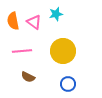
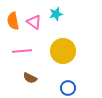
brown semicircle: moved 2 px right, 1 px down
blue circle: moved 4 px down
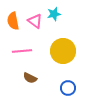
cyan star: moved 2 px left
pink triangle: moved 1 px right, 1 px up
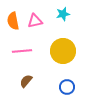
cyan star: moved 9 px right
pink triangle: rotated 49 degrees counterclockwise
brown semicircle: moved 4 px left, 3 px down; rotated 104 degrees clockwise
blue circle: moved 1 px left, 1 px up
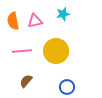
yellow circle: moved 7 px left
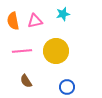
brown semicircle: rotated 72 degrees counterclockwise
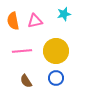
cyan star: moved 1 px right
blue circle: moved 11 px left, 9 px up
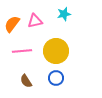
orange semicircle: moved 1 px left, 3 px down; rotated 48 degrees clockwise
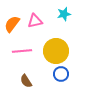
blue circle: moved 5 px right, 4 px up
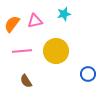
blue circle: moved 27 px right
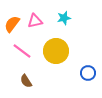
cyan star: moved 4 px down
pink line: rotated 42 degrees clockwise
blue circle: moved 1 px up
